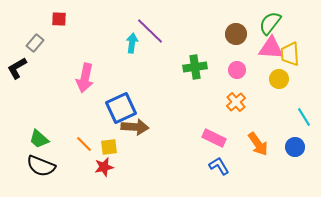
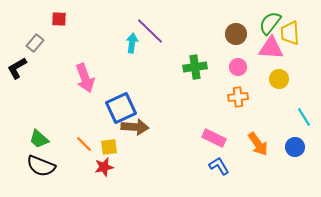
yellow trapezoid: moved 21 px up
pink circle: moved 1 px right, 3 px up
pink arrow: rotated 32 degrees counterclockwise
orange cross: moved 2 px right, 5 px up; rotated 36 degrees clockwise
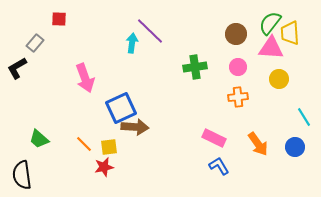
black semicircle: moved 19 px left, 9 px down; rotated 60 degrees clockwise
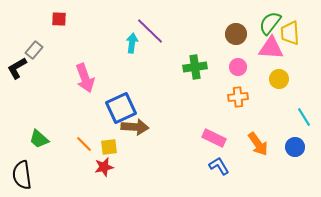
gray rectangle: moved 1 px left, 7 px down
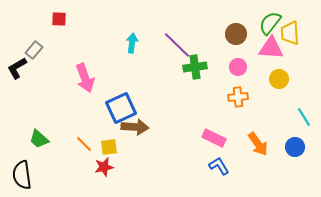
purple line: moved 27 px right, 14 px down
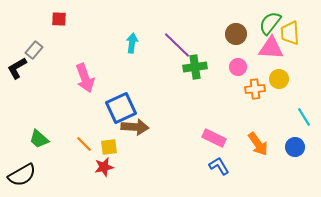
orange cross: moved 17 px right, 8 px up
black semicircle: rotated 112 degrees counterclockwise
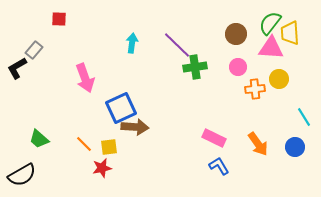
red star: moved 2 px left, 1 px down
